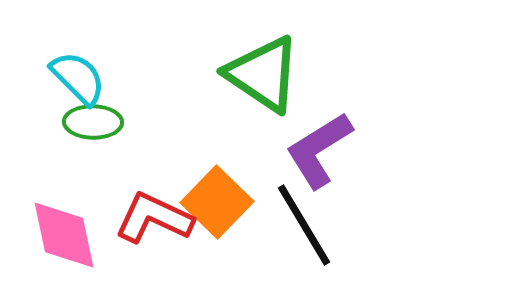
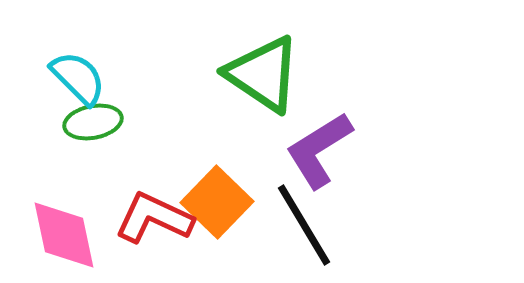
green ellipse: rotated 12 degrees counterclockwise
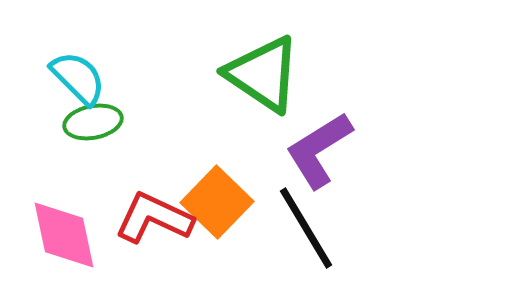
black line: moved 2 px right, 3 px down
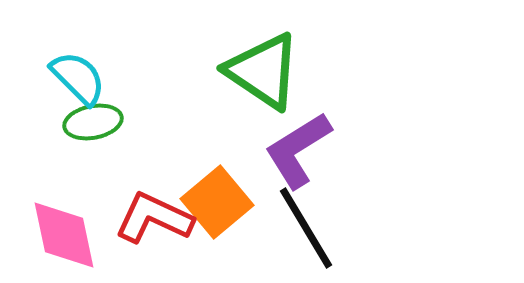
green triangle: moved 3 px up
purple L-shape: moved 21 px left
orange square: rotated 6 degrees clockwise
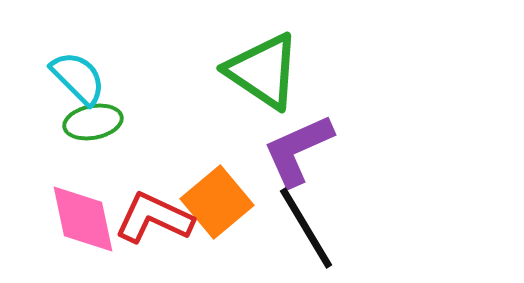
purple L-shape: rotated 8 degrees clockwise
pink diamond: moved 19 px right, 16 px up
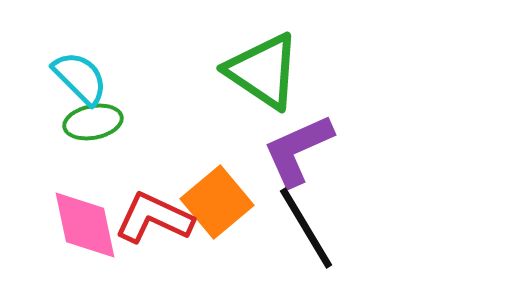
cyan semicircle: moved 2 px right
pink diamond: moved 2 px right, 6 px down
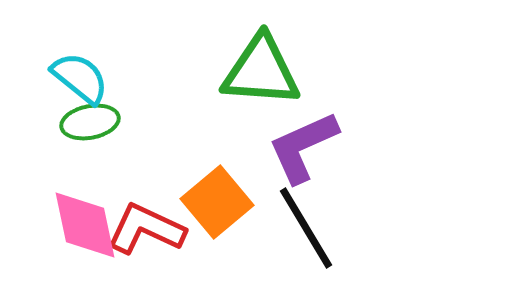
green triangle: moved 2 px left; rotated 30 degrees counterclockwise
cyan semicircle: rotated 6 degrees counterclockwise
green ellipse: moved 3 px left
purple L-shape: moved 5 px right, 3 px up
red L-shape: moved 8 px left, 11 px down
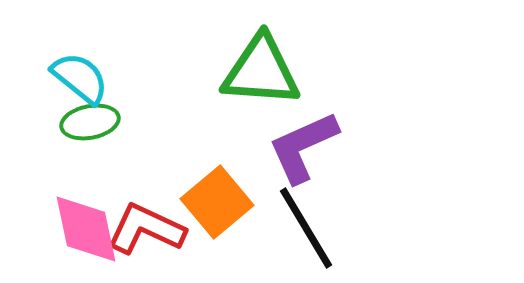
pink diamond: moved 1 px right, 4 px down
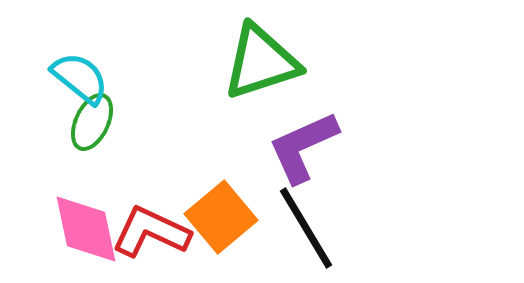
green triangle: moved 9 px up; rotated 22 degrees counterclockwise
green ellipse: moved 2 px right; rotated 54 degrees counterclockwise
orange square: moved 4 px right, 15 px down
red L-shape: moved 5 px right, 3 px down
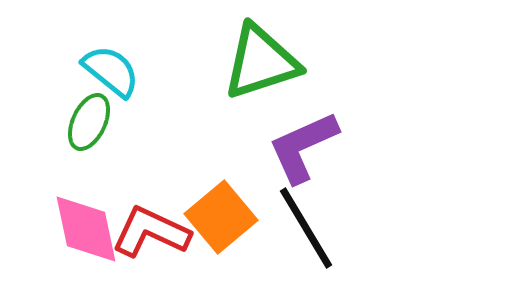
cyan semicircle: moved 31 px right, 7 px up
green ellipse: moved 3 px left
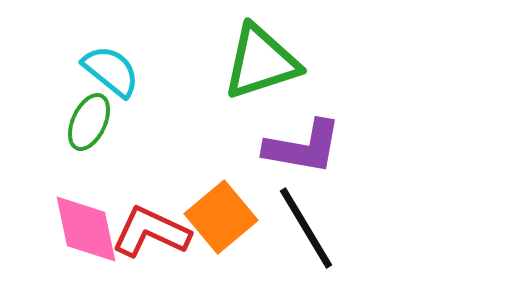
purple L-shape: rotated 146 degrees counterclockwise
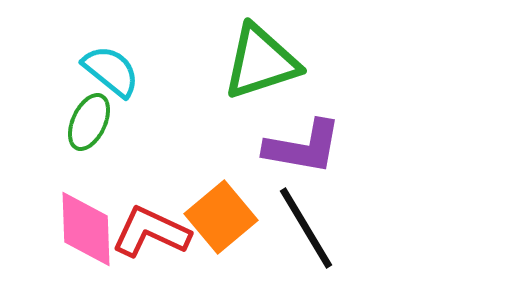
pink diamond: rotated 10 degrees clockwise
